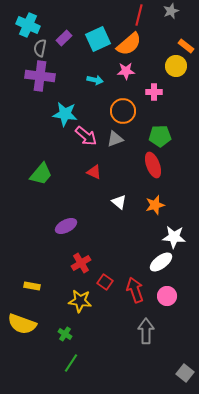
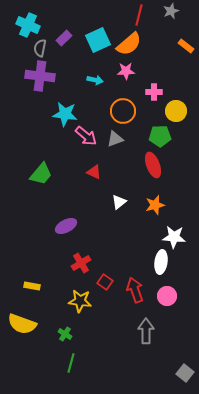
cyan square: moved 1 px down
yellow circle: moved 45 px down
white triangle: rotated 42 degrees clockwise
white ellipse: rotated 45 degrees counterclockwise
green line: rotated 18 degrees counterclockwise
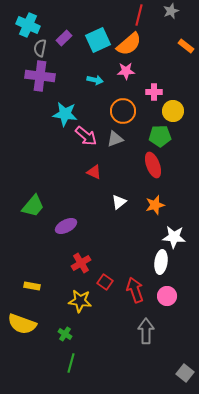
yellow circle: moved 3 px left
green trapezoid: moved 8 px left, 32 px down
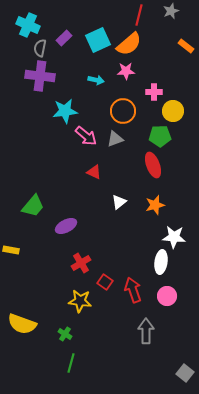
cyan arrow: moved 1 px right
cyan star: moved 3 px up; rotated 15 degrees counterclockwise
yellow rectangle: moved 21 px left, 36 px up
red arrow: moved 2 px left
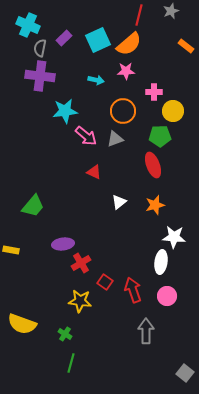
purple ellipse: moved 3 px left, 18 px down; rotated 20 degrees clockwise
